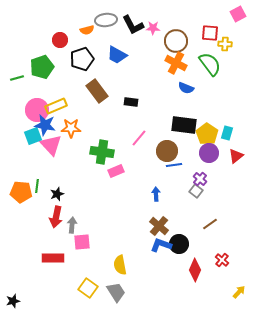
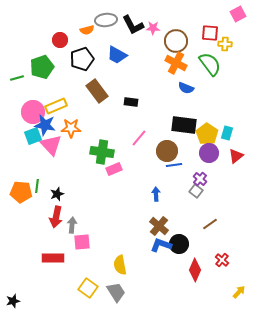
pink circle at (37, 110): moved 4 px left, 2 px down
pink rectangle at (116, 171): moved 2 px left, 2 px up
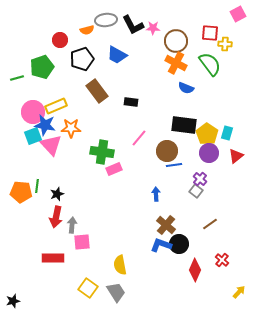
brown cross at (159, 226): moved 7 px right, 1 px up
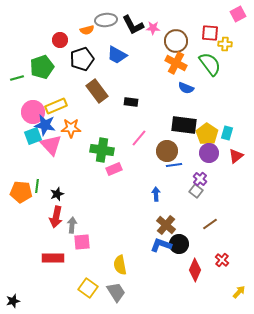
green cross at (102, 152): moved 2 px up
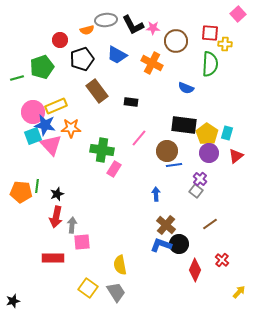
pink square at (238, 14): rotated 14 degrees counterclockwise
orange cross at (176, 63): moved 24 px left
green semicircle at (210, 64): rotated 40 degrees clockwise
pink rectangle at (114, 169): rotated 35 degrees counterclockwise
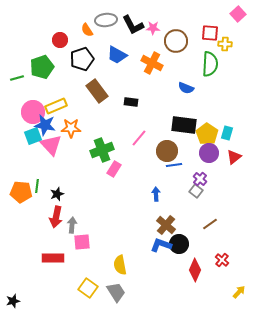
orange semicircle at (87, 30): rotated 72 degrees clockwise
green cross at (102, 150): rotated 30 degrees counterclockwise
red triangle at (236, 156): moved 2 px left, 1 px down
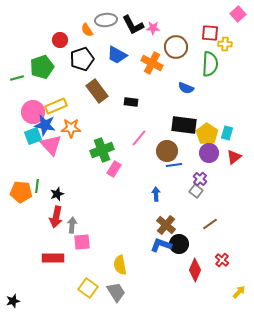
brown circle at (176, 41): moved 6 px down
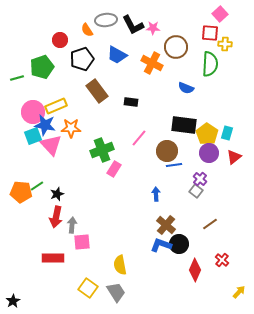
pink square at (238, 14): moved 18 px left
green line at (37, 186): rotated 48 degrees clockwise
black star at (13, 301): rotated 16 degrees counterclockwise
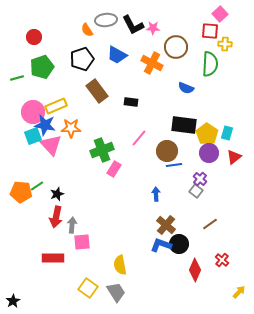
red square at (210, 33): moved 2 px up
red circle at (60, 40): moved 26 px left, 3 px up
